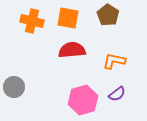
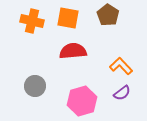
red semicircle: moved 1 px right, 1 px down
orange L-shape: moved 7 px right, 5 px down; rotated 35 degrees clockwise
gray circle: moved 21 px right, 1 px up
purple semicircle: moved 5 px right, 1 px up
pink hexagon: moved 1 px left, 1 px down
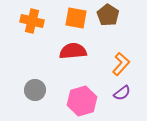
orange square: moved 8 px right
orange L-shape: moved 2 px up; rotated 85 degrees clockwise
gray circle: moved 4 px down
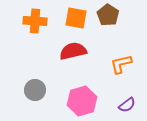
orange cross: moved 3 px right; rotated 10 degrees counterclockwise
red semicircle: rotated 8 degrees counterclockwise
orange L-shape: rotated 145 degrees counterclockwise
purple semicircle: moved 5 px right, 12 px down
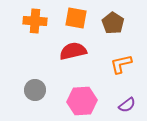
brown pentagon: moved 5 px right, 8 px down
pink hexagon: rotated 12 degrees clockwise
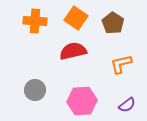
orange square: rotated 25 degrees clockwise
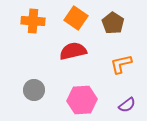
orange cross: moved 2 px left
gray circle: moved 1 px left
pink hexagon: moved 1 px up
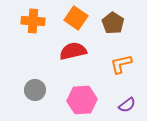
gray circle: moved 1 px right
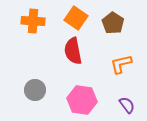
red semicircle: rotated 88 degrees counterclockwise
pink hexagon: rotated 12 degrees clockwise
purple semicircle: rotated 90 degrees counterclockwise
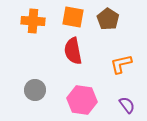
orange square: moved 3 px left, 1 px up; rotated 25 degrees counterclockwise
brown pentagon: moved 5 px left, 4 px up
